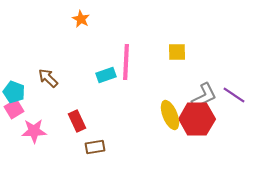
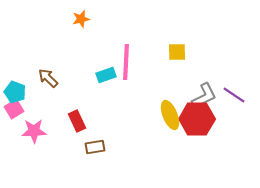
orange star: rotated 30 degrees clockwise
cyan pentagon: moved 1 px right
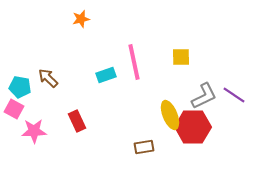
yellow square: moved 4 px right, 5 px down
pink line: moved 8 px right; rotated 15 degrees counterclockwise
cyan pentagon: moved 5 px right, 5 px up; rotated 10 degrees counterclockwise
pink square: rotated 30 degrees counterclockwise
red hexagon: moved 4 px left, 8 px down
brown rectangle: moved 49 px right
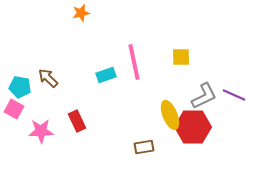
orange star: moved 6 px up
purple line: rotated 10 degrees counterclockwise
pink star: moved 7 px right
